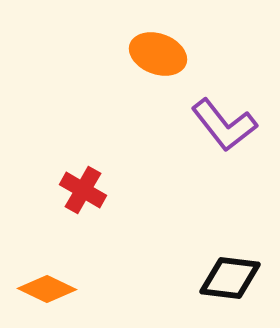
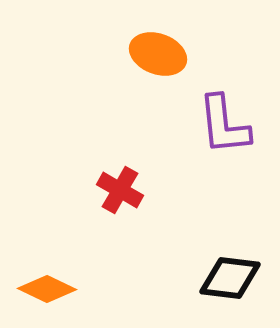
purple L-shape: rotated 32 degrees clockwise
red cross: moved 37 px right
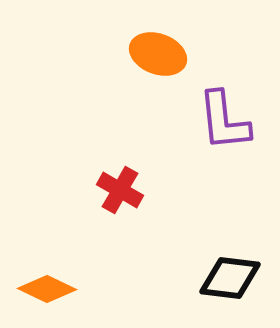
purple L-shape: moved 4 px up
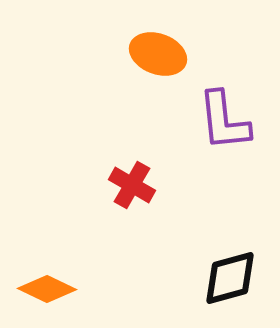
red cross: moved 12 px right, 5 px up
black diamond: rotated 22 degrees counterclockwise
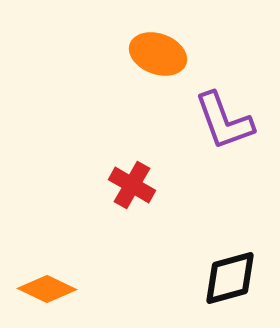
purple L-shape: rotated 14 degrees counterclockwise
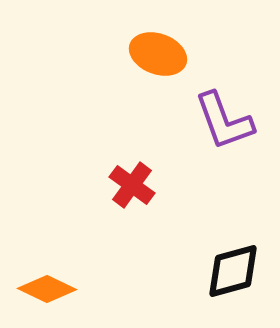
red cross: rotated 6 degrees clockwise
black diamond: moved 3 px right, 7 px up
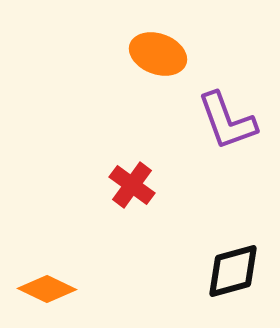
purple L-shape: moved 3 px right
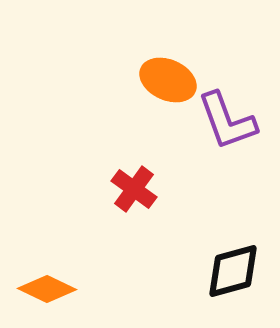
orange ellipse: moved 10 px right, 26 px down; rotated 4 degrees clockwise
red cross: moved 2 px right, 4 px down
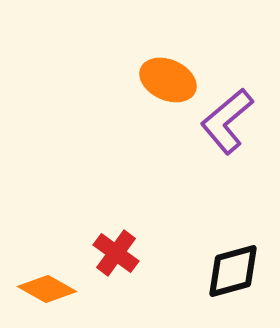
purple L-shape: rotated 70 degrees clockwise
red cross: moved 18 px left, 64 px down
orange diamond: rotated 4 degrees clockwise
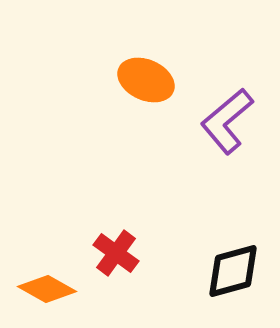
orange ellipse: moved 22 px left
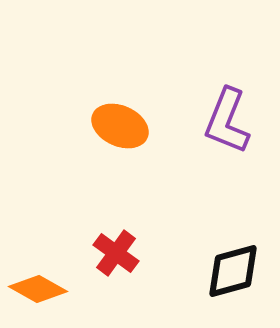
orange ellipse: moved 26 px left, 46 px down
purple L-shape: rotated 28 degrees counterclockwise
orange diamond: moved 9 px left
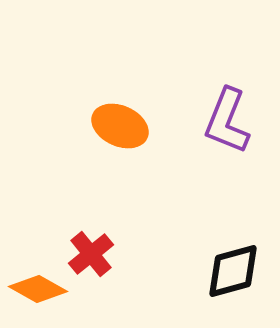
red cross: moved 25 px left, 1 px down; rotated 15 degrees clockwise
